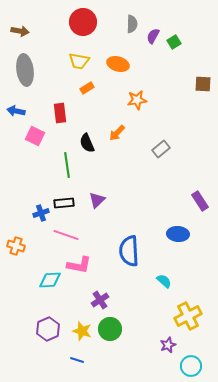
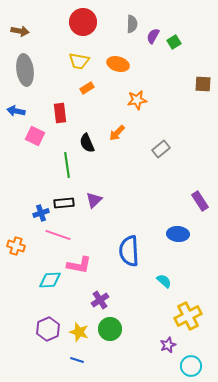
purple triangle: moved 3 px left
pink line: moved 8 px left
yellow star: moved 3 px left, 1 px down
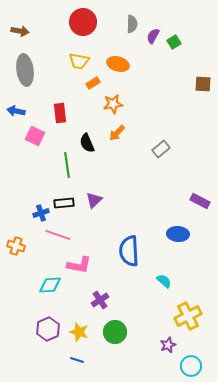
orange rectangle: moved 6 px right, 5 px up
orange star: moved 24 px left, 4 px down
purple rectangle: rotated 30 degrees counterclockwise
cyan diamond: moved 5 px down
green circle: moved 5 px right, 3 px down
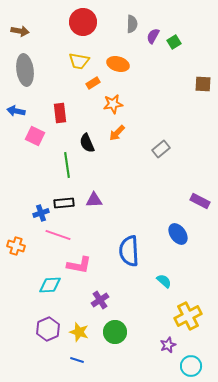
purple triangle: rotated 42 degrees clockwise
blue ellipse: rotated 50 degrees clockwise
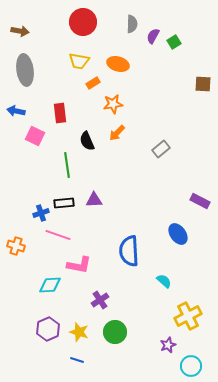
black semicircle: moved 2 px up
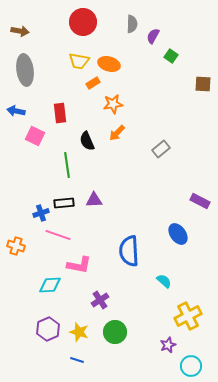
green square: moved 3 px left, 14 px down; rotated 24 degrees counterclockwise
orange ellipse: moved 9 px left
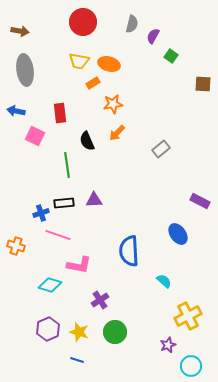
gray semicircle: rotated 12 degrees clockwise
cyan diamond: rotated 20 degrees clockwise
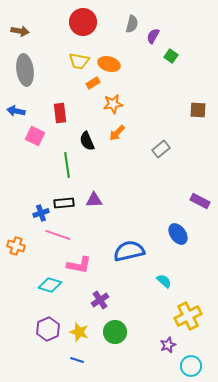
brown square: moved 5 px left, 26 px down
blue semicircle: rotated 80 degrees clockwise
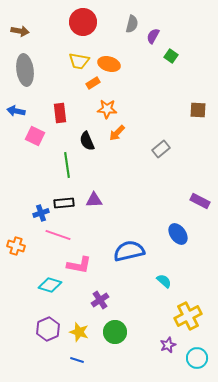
orange star: moved 6 px left, 5 px down; rotated 12 degrees clockwise
cyan circle: moved 6 px right, 8 px up
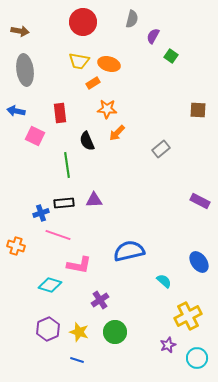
gray semicircle: moved 5 px up
blue ellipse: moved 21 px right, 28 px down
